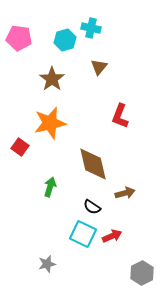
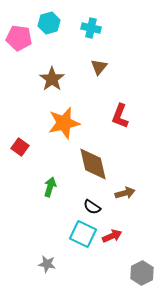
cyan hexagon: moved 16 px left, 17 px up
orange star: moved 14 px right
gray star: rotated 24 degrees clockwise
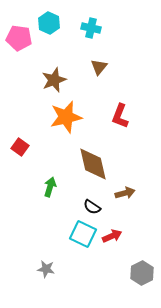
cyan hexagon: rotated 20 degrees counterclockwise
brown star: moved 2 px right, 1 px down; rotated 15 degrees clockwise
orange star: moved 2 px right, 6 px up
gray star: moved 1 px left, 5 px down
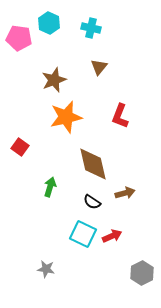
black semicircle: moved 5 px up
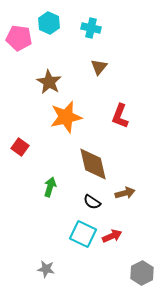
brown star: moved 5 px left, 2 px down; rotated 20 degrees counterclockwise
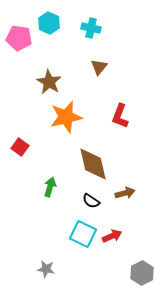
black semicircle: moved 1 px left, 1 px up
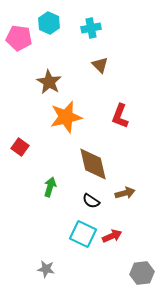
cyan cross: rotated 24 degrees counterclockwise
brown triangle: moved 1 px right, 2 px up; rotated 24 degrees counterclockwise
gray hexagon: rotated 20 degrees clockwise
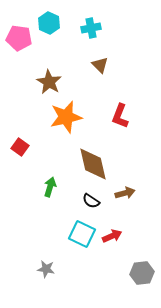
cyan square: moved 1 px left
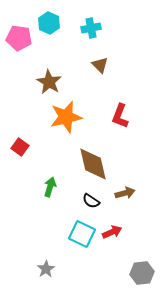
red arrow: moved 4 px up
gray star: rotated 30 degrees clockwise
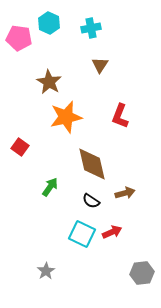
brown triangle: rotated 18 degrees clockwise
brown diamond: moved 1 px left
green arrow: rotated 18 degrees clockwise
gray star: moved 2 px down
